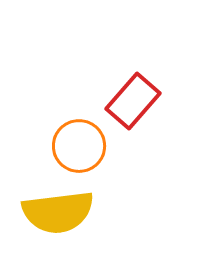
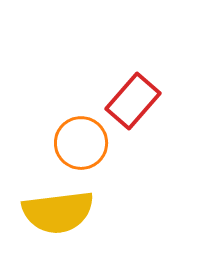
orange circle: moved 2 px right, 3 px up
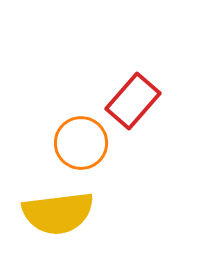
yellow semicircle: moved 1 px down
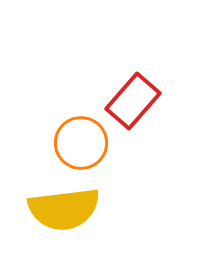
yellow semicircle: moved 6 px right, 4 px up
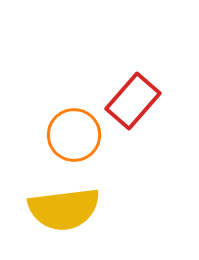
orange circle: moved 7 px left, 8 px up
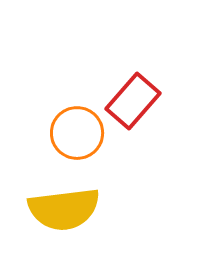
orange circle: moved 3 px right, 2 px up
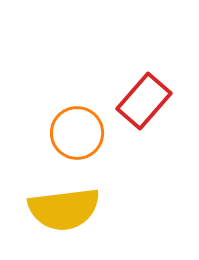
red rectangle: moved 11 px right
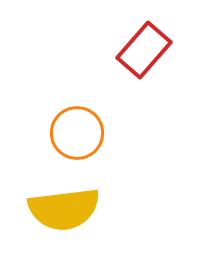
red rectangle: moved 51 px up
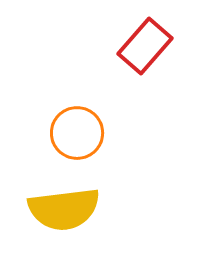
red rectangle: moved 1 px right, 4 px up
